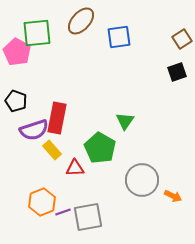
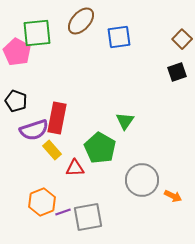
brown square: rotated 12 degrees counterclockwise
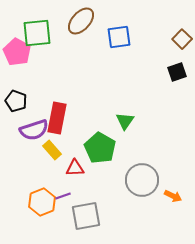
purple line: moved 16 px up
gray square: moved 2 px left, 1 px up
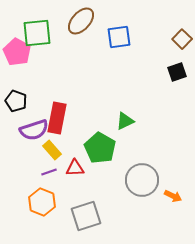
green triangle: rotated 30 degrees clockwise
purple line: moved 14 px left, 24 px up
orange hexagon: rotated 16 degrees counterclockwise
gray square: rotated 8 degrees counterclockwise
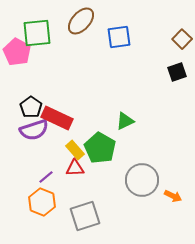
black pentagon: moved 15 px right, 6 px down; rotated 15 degrees clockwise
red rectangle: rotated 76 degrees counterclockwise
yellow rectangle: moved 23 px right
purple line: moved 3 px left, 5 px down; rotated 21 degrees counterclockwise
gray square: moved 1 px left
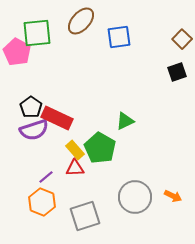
gray circle: moved 7 px left, 17 px down
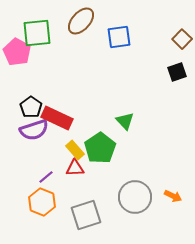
green triangle: rotated 48 degrees counterclockwise
green pentagon: rotated 8 degrees clockwise
gray square: moved 1 px right, 1 px up
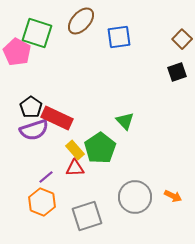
green square: rotated 24 degrees clockwise
gray square: moved 1 px right, 1 px down
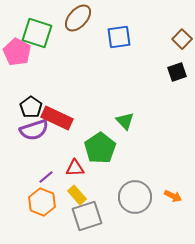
brown ellipse: moved 3 px left, 3 px up
yellow rectangle: moved 2 px right, 45 px down
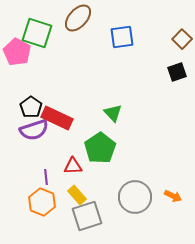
blue square: moved 3 px right
green triangle: moved 12 px left, 8 px up
red triangle: moved 2 px left, 2 px up
purple line: rotated 56 degrees counterclockwise
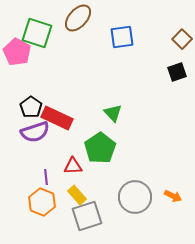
purple semicircle: moved 1 px right, 2 px down
